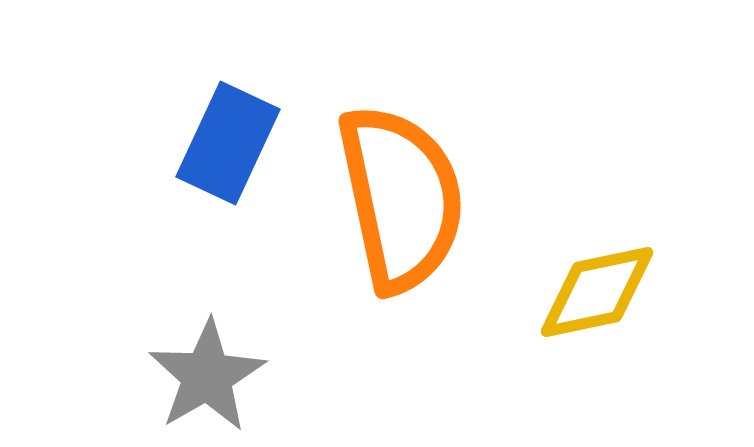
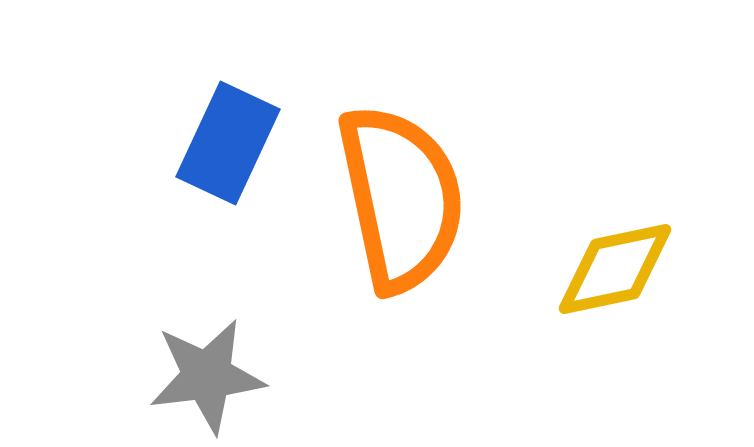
yellow diamond: moved 18 px right, 23 px up
gray star: rotated 23 degrees clockwise
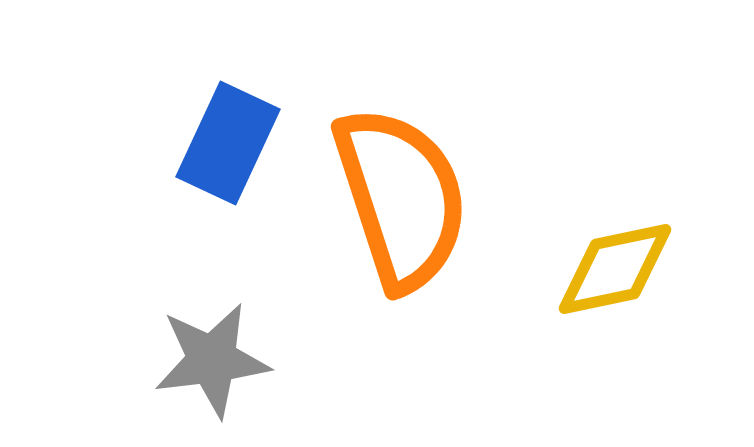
orange semicircle: rotated 6 degrees counterclockwise
gray star: moved 5 px right, 16 px up
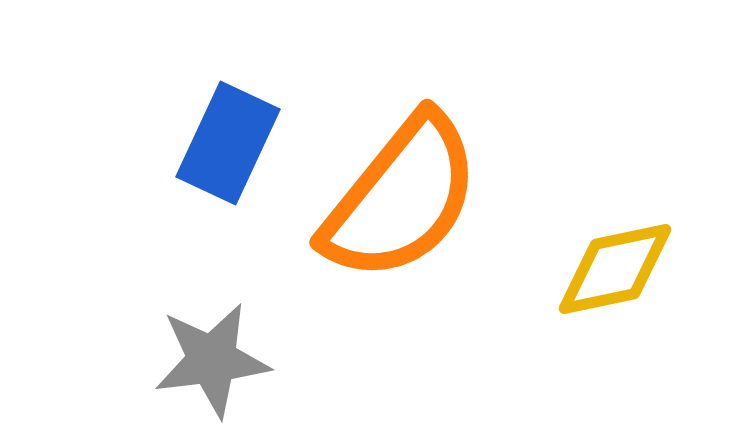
orange semicircle: rotated 57 degrees clockwise
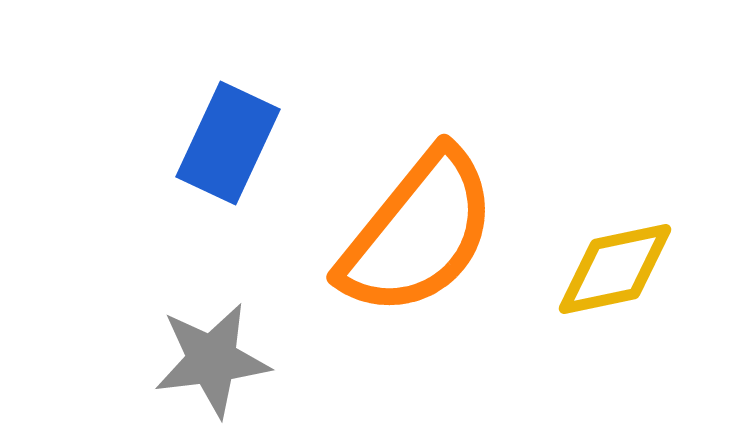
orange semicircle: moved 17 px right, 35 px down
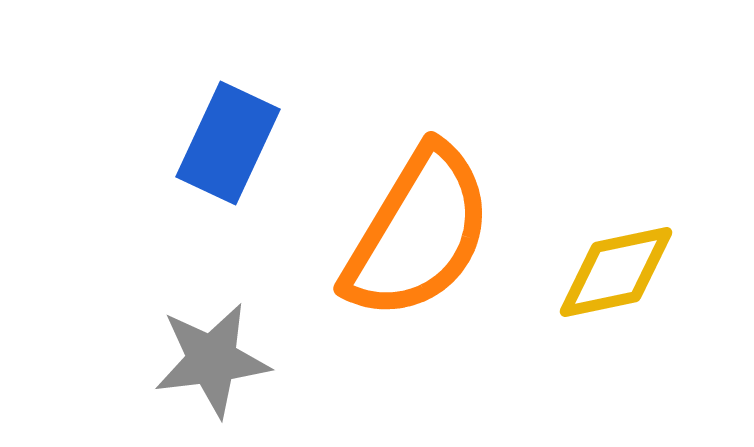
orange semicircle: rotated 8 degrees counterclockwise
yellow diamond: moved 1 px right, 3 px down
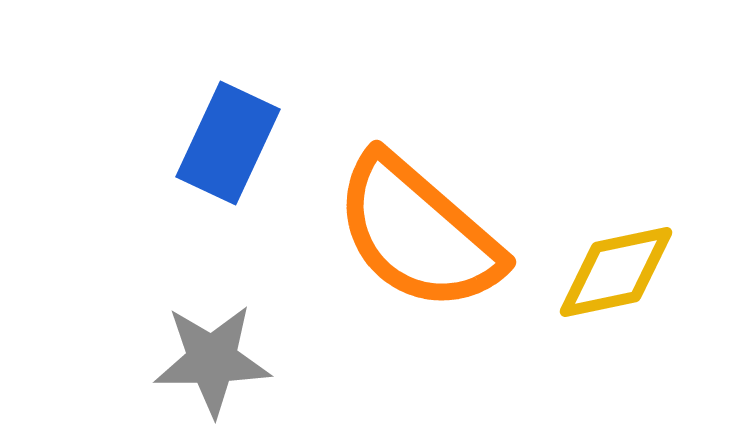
orange semicircle: rotated 100 degrees clockwise
gray star: rotated 6 degrees clockwise
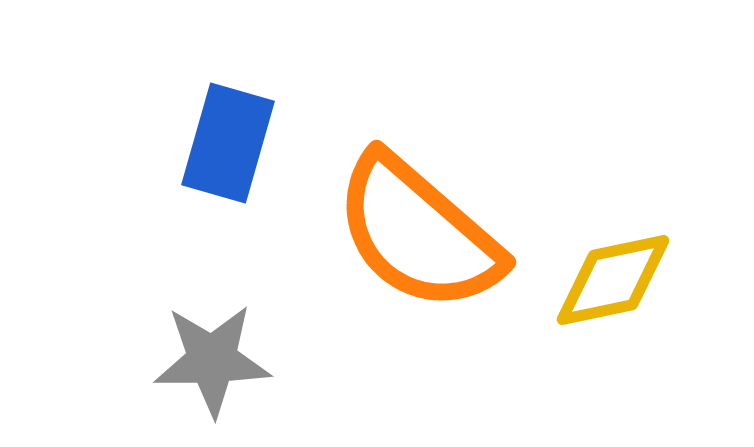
blue rectangle: rotated 9 degrees counterclockwise
yellow diamond: moved 3 px left, 8 px down
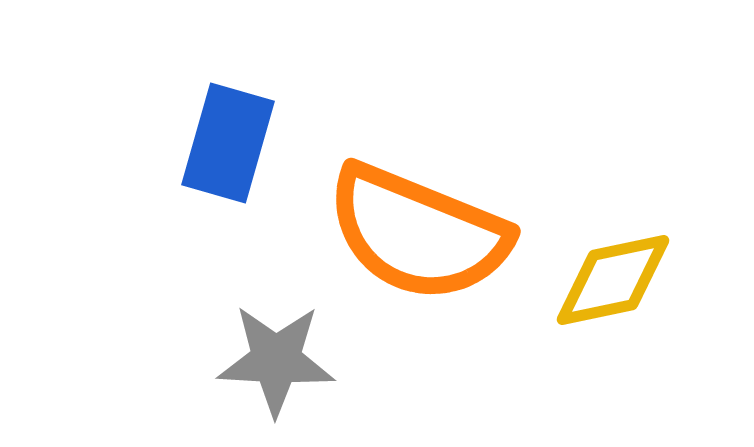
orange semicircle: rotated 19 degrees counterclockwise
gray star: moved 64 px right; rotated 4 degrees clockwise
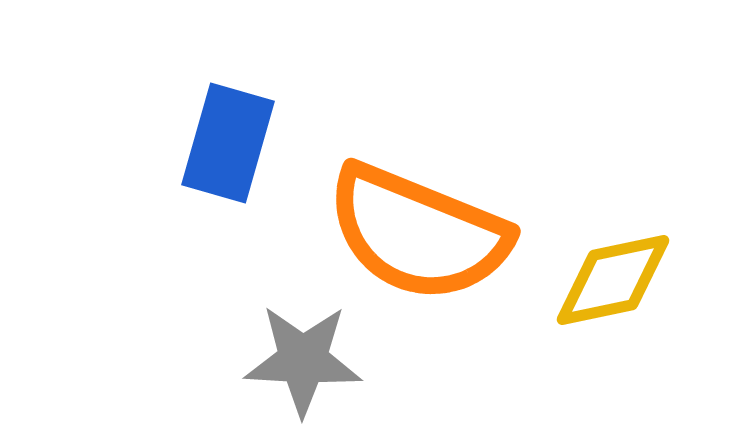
gray star: moved 27 px right
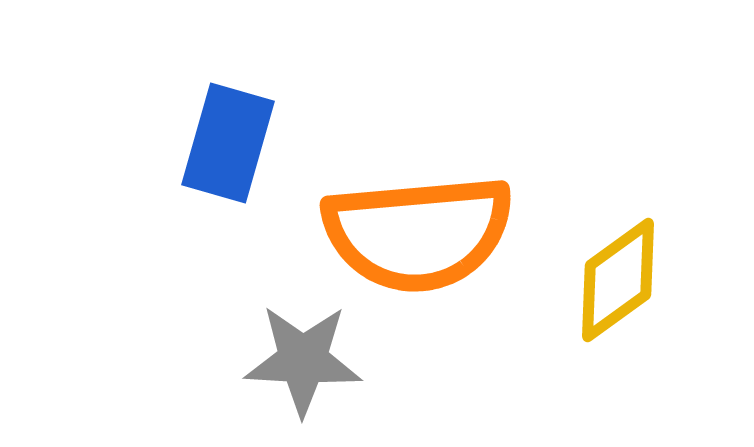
orange semicircle: rotated 27 degrees counterclockwise
yellow diamond: moved 5 px right; rotated 24 degrees counterclockwise
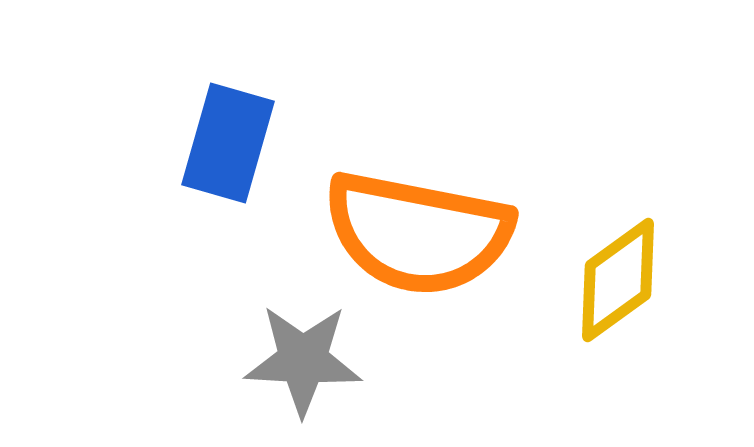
orange semicircle: rotated 16 degrees clockwise
